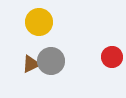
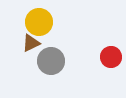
red circle: moved 1 px left
brown triangle: moved 21 px up
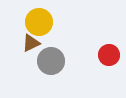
red circle: moved 2 px left, 2 px up
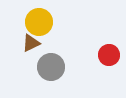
gray circle: moved 6 px down
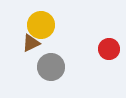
yellow circle: moved 2 px right, 3 px down
red circle: moved 6 px up
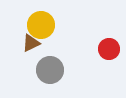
gray circle: moved 1 px left, 3 px down
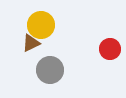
red circle: moved 1 px right
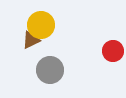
brown triangle: moved 3 px up
red circle: moved 3 px right, 2 px down
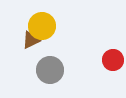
yellow circle: moved 1 px right, 1 px down
red circle: moved 9 px down
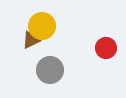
red circle: moved 7 px left, 12 px up
